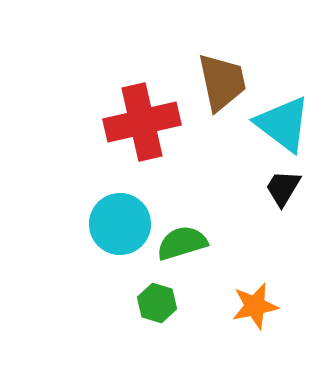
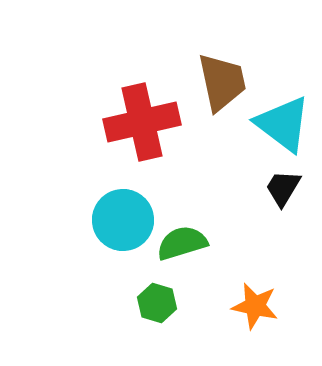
cyan circle: moved 3 px right, 4 px up
orange star: rotated 24 degrees clockwise
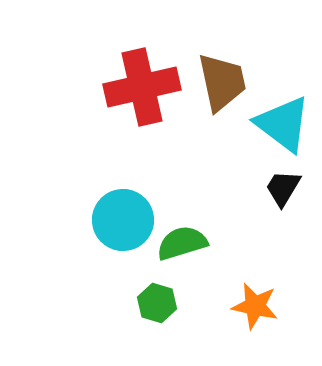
red cross: moved 35 px up
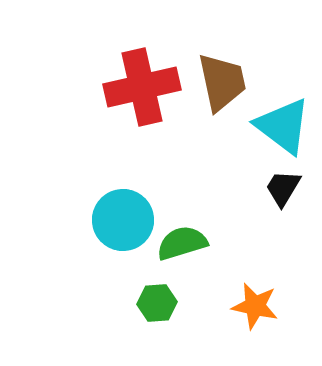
cyan triangle: moved 2 px down
green hexagon: rotated 21 degrees counterclockwise
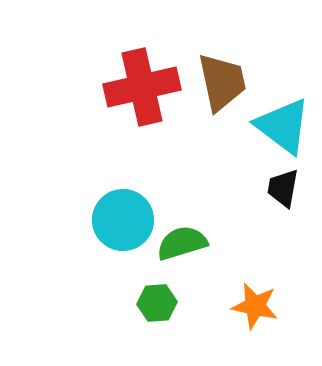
black trapezoid: rotated 21 degrees counterclockwise
